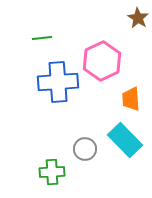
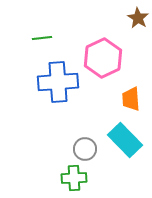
pink hexagon: moved 1 px right, 3 px up
green cross: moved 22 px right, 6 px down
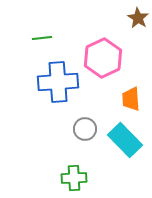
gray circle: moved 20 px up
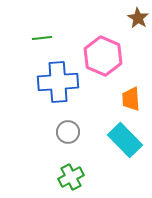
pink hexagon: moved 2 px up; rotated 12 degrees counterclockwise
gray circle: moved 17 px left, 3 px down
green cross: moved 3 px left, 1 px up; rotated 25 degrees counterclockwise
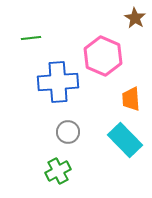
brown star: moved 3 px left
green line: moved 11 px left
green cross: moved 13 px left, 6 px up
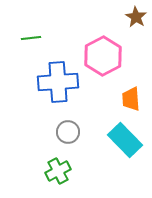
brown star: moved 1 px right, 1 px up
pink hexagon: rotated 9 degrees clockwise
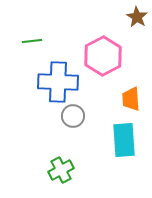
brown star: moved 1 px right
green line: moved 1 px right, 3 px down
blue cross: rotated 6 degrees clockwise
gray circle: moved 5 px right, 16 px up
cyan rectangle: moved 1 px left; rotated 40 degrees clockwise
green cross: moved 3 px right, 1 px up
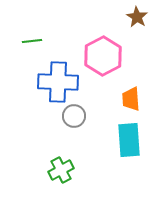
gray circle: moved 1 px right
cyan rectangle: moved 5 px right
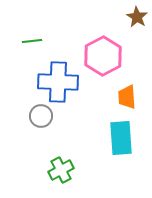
orange trapezoid: moved 4 px left, 2 px up
gray circle: moved 33 px left
cyan rectangle: moved 8 px left, 2 px up
